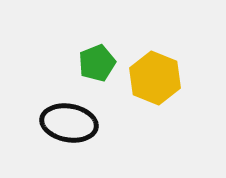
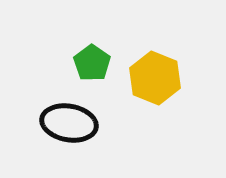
green pentagon: moved 5 px left; rotated 15 degrees counterclockwise
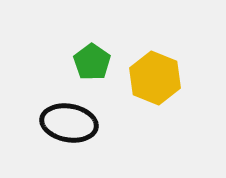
green pentagon: moved 1 px up
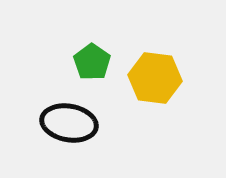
yellow hexagon: rotated 15 degrees counterclockwise
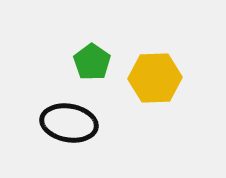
yellow hexagon: rotated 9 degrees counterclockwise
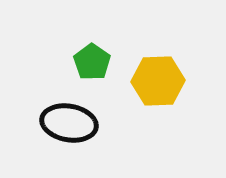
yellow hexagon: moved 3 px right, 3 px down
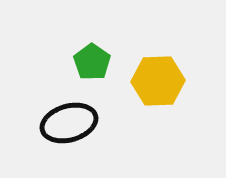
black ellipse: rotated 26 degrees counterclockwise
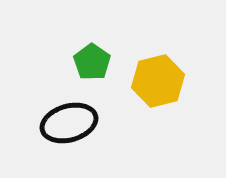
yellow hexagon: rotated 12 degrees counterclockwise
